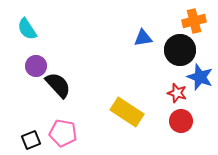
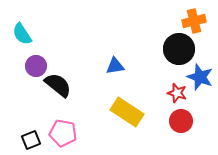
cyan semicircle: moved 5 px left, 5 px down
blue triangle: moved 28 px left, 28 px down
black circle: moved 1 px left, 1 px up
black semicircle: rotated 8 degrees counterclockwise
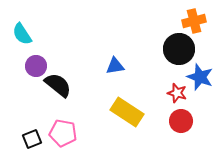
black square: moved 1 px right, 1 px up
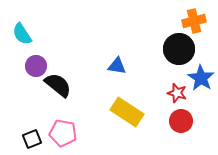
blue triangle: moved 2 px right; rotated 18 degrees clockwise
blue star: moved 1 px right, 1 px down; rotated 12 degrees clockwise
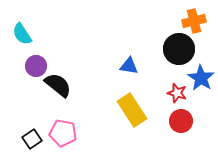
blue triangle: moved 12 px right
yellow rectangle: moved 5 px right, 2 px up; rotated 24 degrees clockwise
black square: rotated 12 degrees counterclockwise
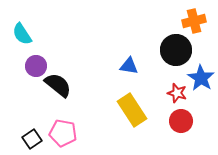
black circle: moved 3 px left, 1 px down
